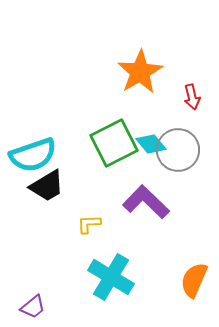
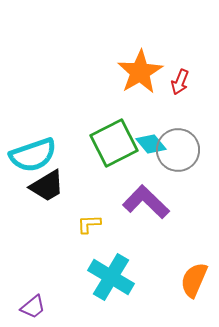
red arrow: moved 12 px left, 15 px up; rotated 35 degrees clockwise
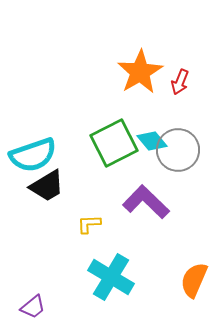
cyan diamond: moved 1 px right, 3 px up
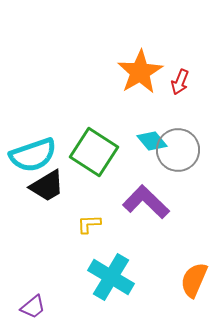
green square: moved 20 px left, 9 px down; rotated 30 degrees counterclockwise
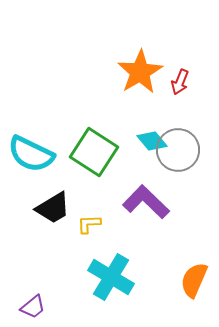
cyan semicircle: moved 2 px left, 1 px up; rotated 45 degrees clockwise
black trapezoid: moved 6 px right, 22 px down
